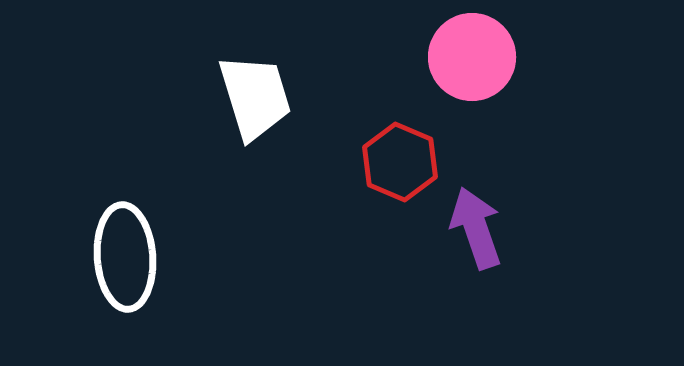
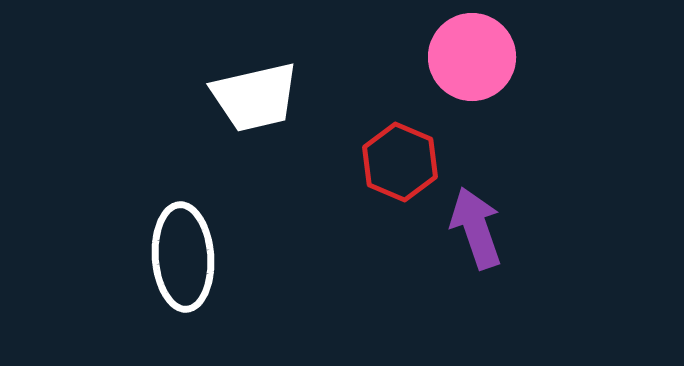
white trapezoid: rotated 94 degrees clockwise
white ellipse: moved 58 px right
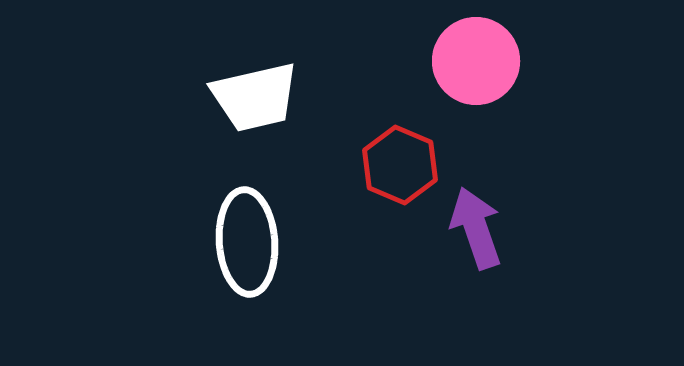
pink circle: moved 4 px right, 4 px down
red hexagon: moved 3 px down
white ellipse: moved 64 px right, 15 px up
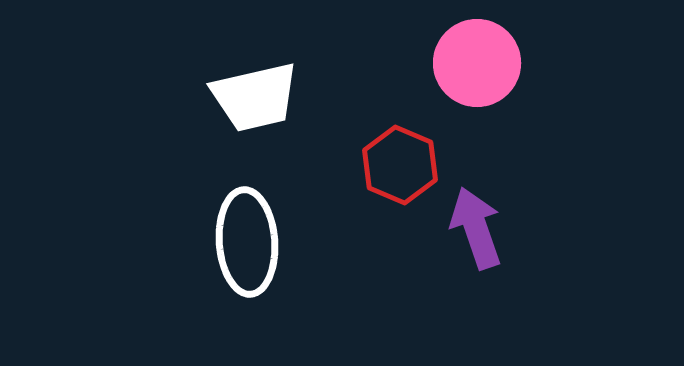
pink circle: moved 1 px right, 2 px down
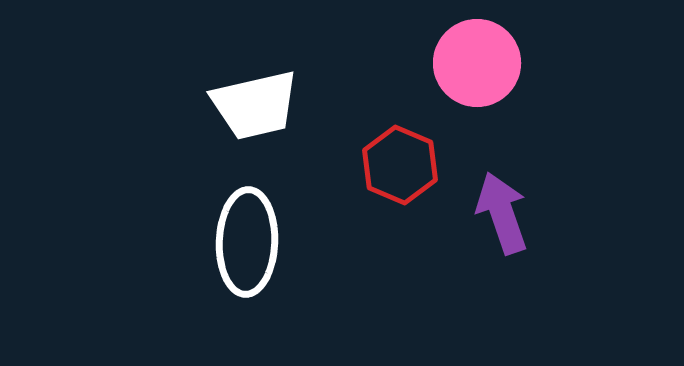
white trapezoid: moved 8 px down
purple arrow: moved 26 px right, 15 px up
white ellipse: rotated 6 degrees clockwise
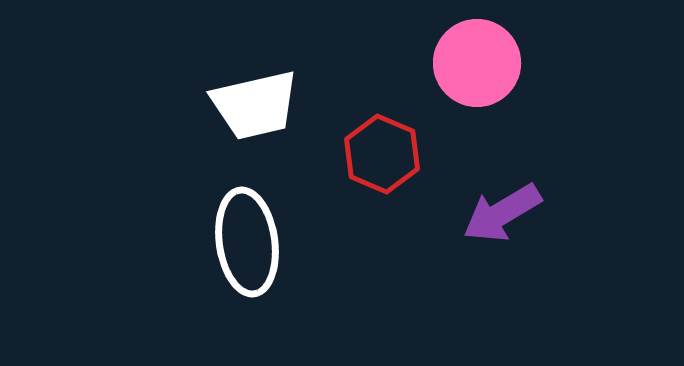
red hexagon: moved 18 px left, 11 px up
purple arrow: rotated 102 degrees counterclockwise
white ellipse: rotated 10 degrees counterclockwise
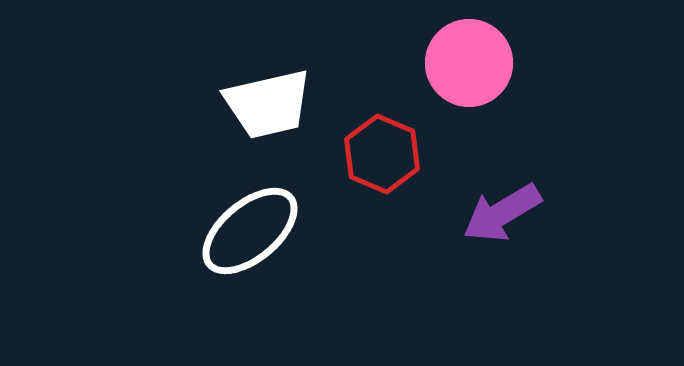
pink circle: moved 8 px left
white trapezoid: moved 13 px right, 1 px up
white ellipse: moved 3 px right, 11 px up; rotated 58 degrees clockwise
